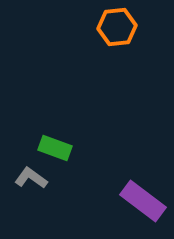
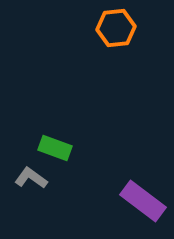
orange hexagon: moved 1 px left, 1 px down
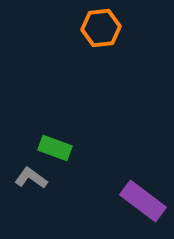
orange hexagon: moved 15 px left
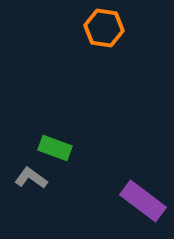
orange hexagon: moved 3 px right; rotated 15 degrees clockwise
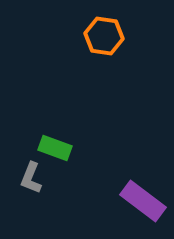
orange hexagon: moved 8 px down
gray L-shape: rotated 104 degrees counterclockwise
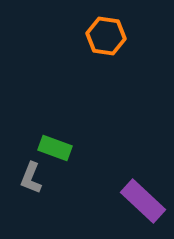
orange hexagon: moved 2 px right
purple rectangle: rotated 6 degrees clockwise
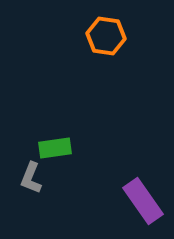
green rectangle: rotated 28 degrees counterclockwise
purple rectangle: rotated 12 degrees clockwise
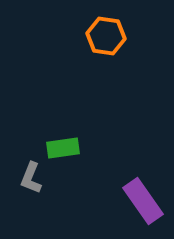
green rectangle: moved 8 px right
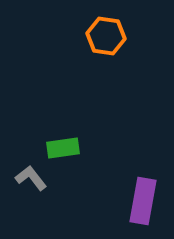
gray L-shape: rotated 120 degrees clockwise
purple rectangle: rotated 45 degrees clockwise
